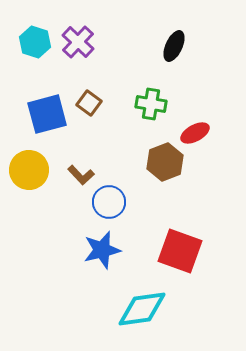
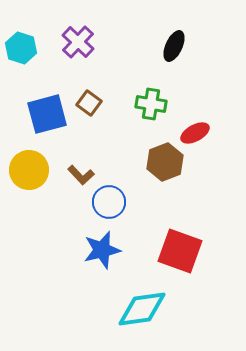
cyan hexagon: moved 14 px left, 6 px down
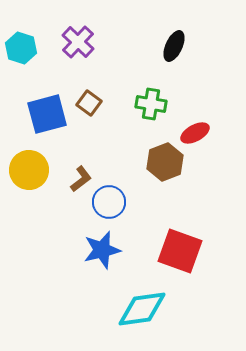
brown L-shape: moved 4 px down; rotated 84 degrees counterclockwise
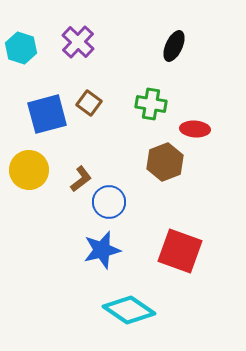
red ellipse: moved 4 px up; rotated 32 degrees clockwise
cyan diamond: moved 13 px left, 1 px down; rotated 42 degrees clockwise
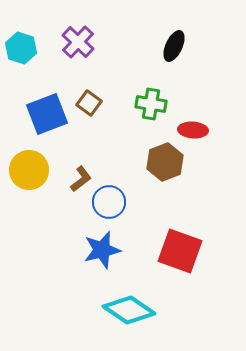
blue square: rotated 6 degrees counterclockwise
red ellipse: moved 2 px left, 1 px down
